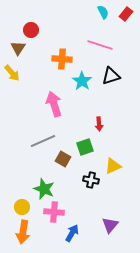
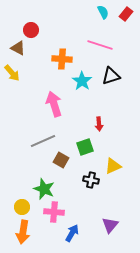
brown triangle: rotated 35 degrees counterclockwise
brown square: moved 2 px left, 1 px down
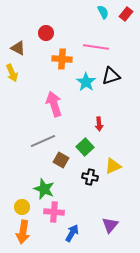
red circle: moved 15 px right, 3 px down
pink line: moved 4 px left, 2 px down; rotated 10 degrees counterclockwise
yellow arrow: rotated 18 degrees clockwise
cyan star: moved 4 px right, 1 px down
green square: rotated 24 degrees counterclockwise
black cross: moved 1 px left, 3 px up
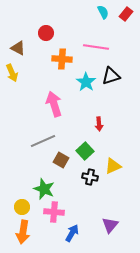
green square: moved 4 px down
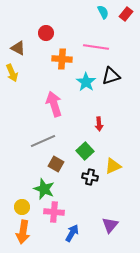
brown square: moved 5 px left, 4 px down
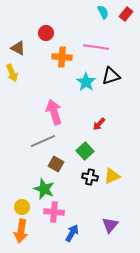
orange cross: moved 2 px up
pink arrow: moved 8 px down
red arrow: rotated 48 degrees clockwise
yellow triangle: moved 1 px left, 10 px down
orange arrow: moved 2 px left, 1 px up
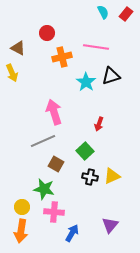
red circle: moved 1 px right
orange cross: rotated 18 degrees counterclockwise
red arrow: rotated 24 degrees counterclockwise
green star: rotated 10 degrees counterclockwise
